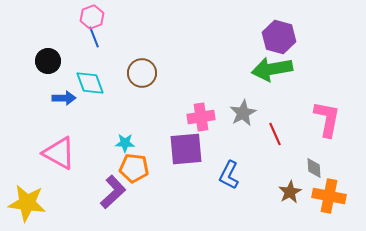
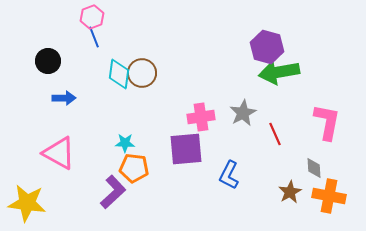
purple hexagon: moved 12 px left, 10 px down
green arrow: moved 7 px right, 3 px down
cyan diamond: moved 29 px right, 9 px up; rotated 28 degrees clockwise
pink L-shape: moved 3 px down
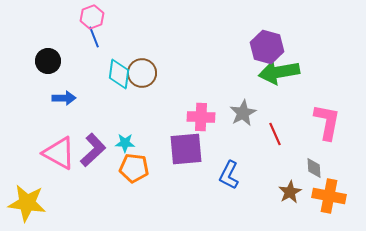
pink cross: rotated 12 degrees clockwise
purple L-shape: moved 20 px left, 42 px up
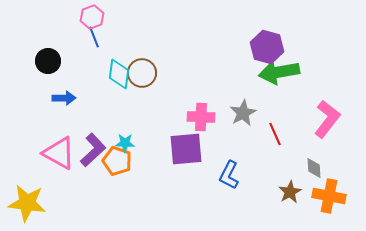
pink L-shape: moved 3 px up; rotated 27 degrees clockwise
orange pentagon: moved 17 px left, 7 px up; rotated 12 degrees clockwise
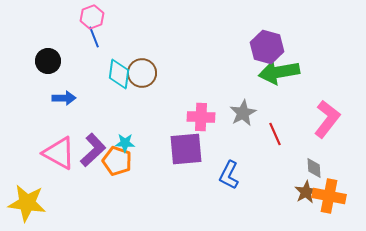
brown star: moved 16 px right
